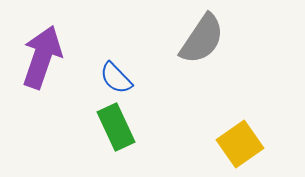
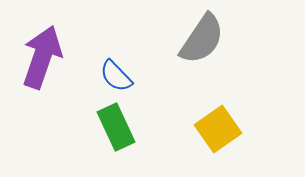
blue semicircle: moved 2 px up
yellow square: moved 22 px left, 15 px up
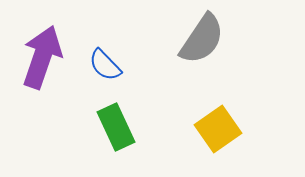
blue semicircle: moved 11 px left, 11 px up
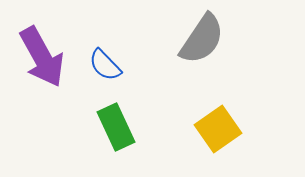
purple arrow: rotated 132 degrees clockwise
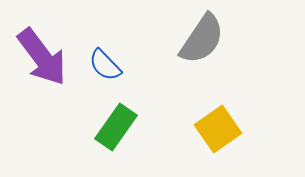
purple arrow: rotated 8 degrees counterclockwise
green rectangle: rotated 60 degrees clockwise
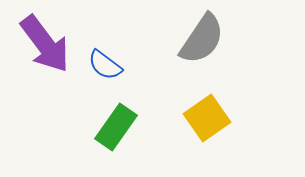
purple arrow: moved 3 px right, 13 px up
blue semicircle: rotated 9 degrees counterclockwise
yellow square: moved 11 px left, 11 px up
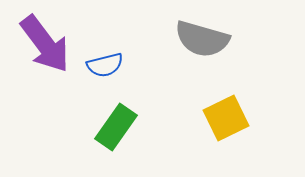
gray semicircle: rotated 72 degrees clockwise
blue semicircle: rotated 51 degrees counterclockwise
yellow square: moved 19 px right; rotated 9 degrees clockwise
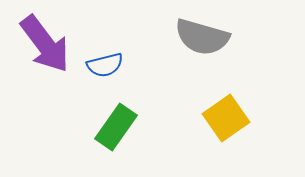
gray semicircle: moved 2 px up
yellow square: rotated 9 degrees counterclockwise
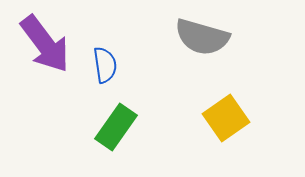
blue semicircle: rotated 84 degrees counterclockwise
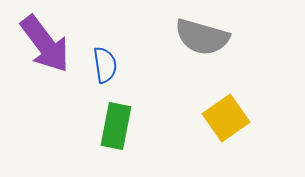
green rectangle: moved 1 px up; rotated 24 degrees counterclockwise
